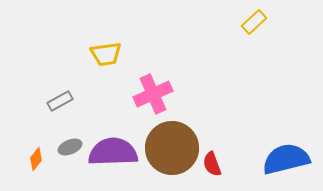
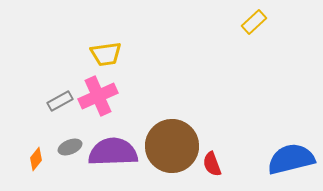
pink cross: moved 55 px left, 2 px down
brown circle: moved 2 px up
blue semicircle: moved 5 px right
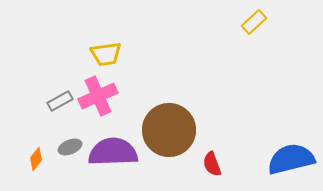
brown circle: moved 3 px left, 16 px up
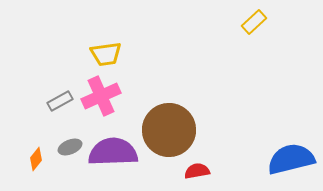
pink cross: moved 3 px right
red semicircle: moved 15 px left, 7 px down; rotated 100 degrees clockwise
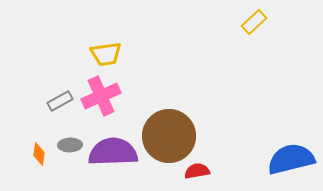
brown circle: moved 6 px down
gray ellipse: moved 2 px up; rotated 20 degrees clockwise
orange diamond: moved 3 px right, 5 px up; rotated 30 degrees counterclockwise
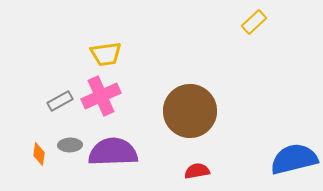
brown circle: moved 21 px right, 25 px up
blue semicircle: moved 3 px right
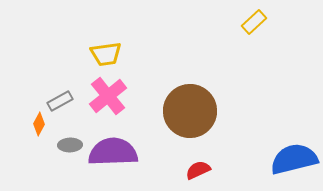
pink cross: moved 7 px right; rotated 15 degrees counterclockwise
orange diamond: moved 30 px up; rotated 20 degrees clockwise
red semicircle: moved 1 px right, 1 px up; rotated 15 degrees counterclockwise
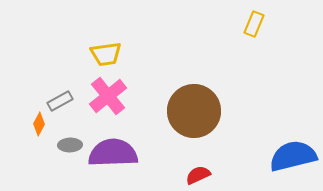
yellow rectangle: moved 2 px down; rotated 25 degrees counterclockwise
brown circle: moved 4 px right
purple semicircle: moved 1 px down
blue semicircle: moved 1 px left, 3 px up
red semicircle: moved 5 px down
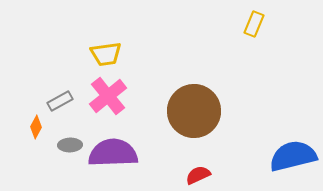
orange diamond: moved 3 px left, 3 px down
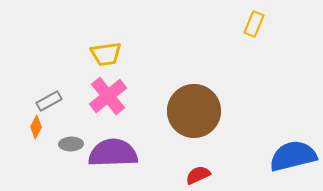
gray rectangle: moved 11 px left
gray ellipse: moved 1 px right, 1 px up
